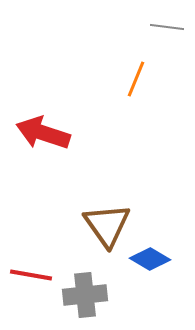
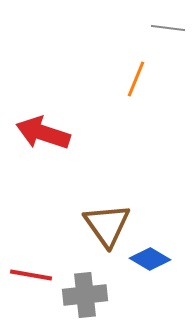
gray line: moved 1 px right, 1 px down
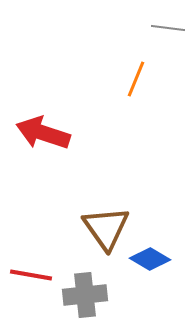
brown triangle: moved 1 px left, 3 px down
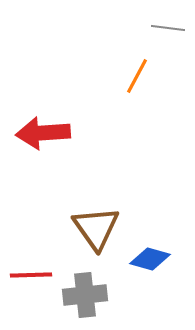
orange line: moved 1 px right, 3 px up; rotated 6 degrees clockwise
red arrow: rotated 22 degrees counterclockwise
brown triangle: moved 10 px left
blue diamond: rotated 15 degrees counterclockwise
red line: rotated 12 degrees counterclockwise
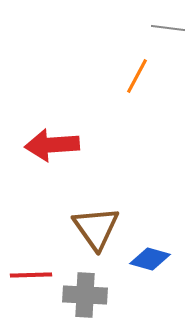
red arrow: moved 9 px right, 12 px down
gray cross: rotated 9 degrees clockwise
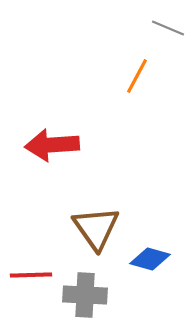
gray line: rotated 16 degrees clockwise
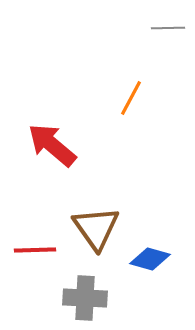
gray line: rotated 24 degrees counterclockwise
orange line: moved 6 px left, 22 px down
red arrow: rotated 44 degrees clockwise
red line: moved 4 px right, 25 px up
gray cross: moved 3 px down
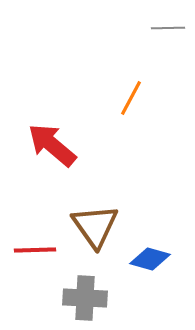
brown triangle: moved 1 px left, 2 px up
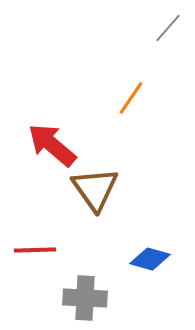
gray line: rotated 48 degrees counterclockwise
orange line: rotated 6 degrees clockwise
brown triangle: moved 37 px up
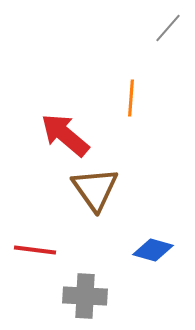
orange line: rotated 30 degrees counterclockwise
red arrow: moved 13 px right, 10 px up
red line: rotated 9 degrees clockwise
blue diamond: moved 3 px right, 9 px up
gray cross: moved 2 px up
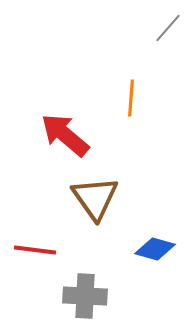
brown triangle: moved 9 px down
blue diamond: moved 2 px right, 1 px up
